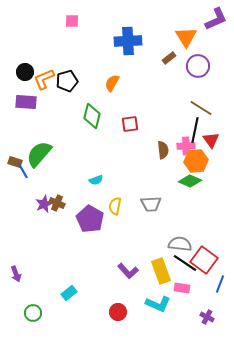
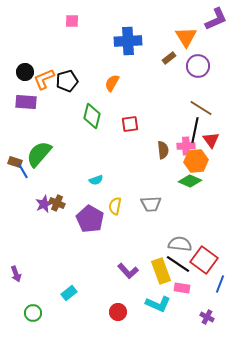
black line at (185, 263): moved 7 px left, 1 px down
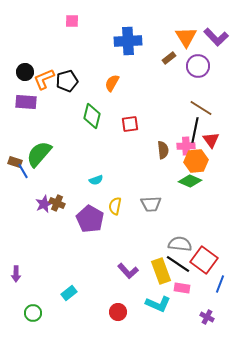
purple L-shape at (216, 19): moved 18 px down; rotated 70 degrees clockwise
purple arrow at (16, 274): rotated 21 degrees clockwise
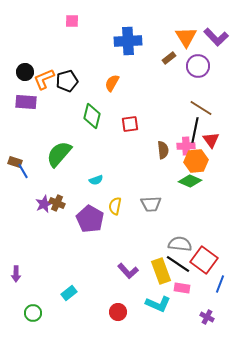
green semicircle at (39, 154): moved 20 px right
